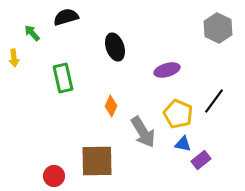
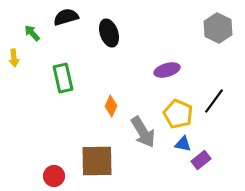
black ellipse: moved 6 px left, 14 px up
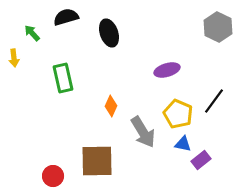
gray hexagon: moved 1 px up
red circle: moved 1 px left
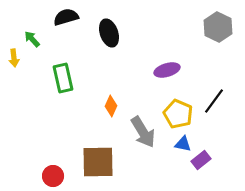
green arrow: moved 6 px down
brown square: moved 1 px right, 1 px down
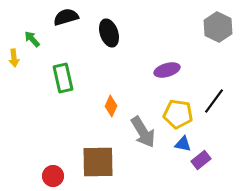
yellow pentagon: rotated 16 degrees counterclockwise
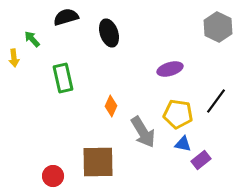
purple ellipse: moved 3 px right, 1 px up
black line: moved 2 px right
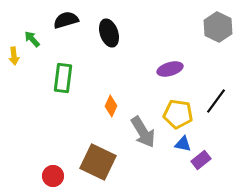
black semicircle: moved 3 px down
yellow arrow: moved 2 px up
green rectangle: rotated 20 degrees clockwise
brown square: rotated 27 degrees clockwise
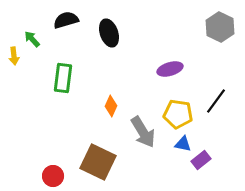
gray hexagon: moved 2 px right
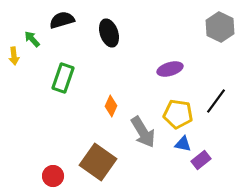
black semicircle: moved 4 px left
green rectangle: rotated 12 degrees clockwise
brown square: rotated 9 degrees clockwise
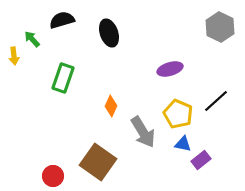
black line: rotated 12 degrees clockwise
yellow pentagon: rotated 16 degrees clockwise
